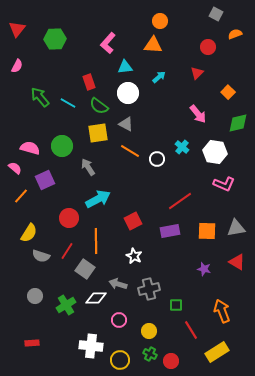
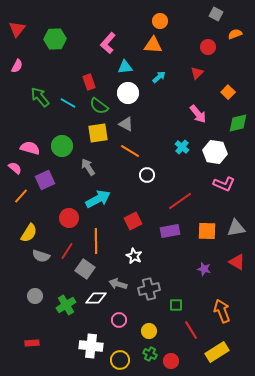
white circle at (157, 159): moved 10 px left, 16 px down
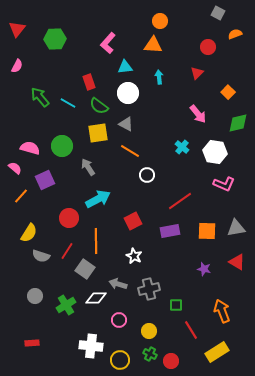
gray square at (216, 14): moved 2 px right, 1 px up
cyan arrow at (159, 77): rotated 56 degrees counterclockwise
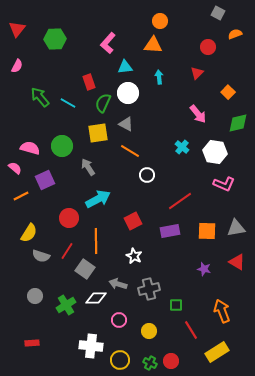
green semicircle at (99, 106): moved 4 px right, 3 px up; rotated 78 degrees clockwise
orange line at (21, 196): rotated 21 degrees clockwise
green cross at (150, 354): moved 9 px down
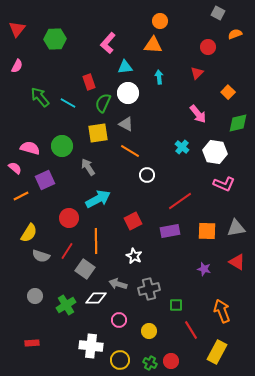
yellow rectangle at (217, 352): rotated 30 degrees counterclockwise
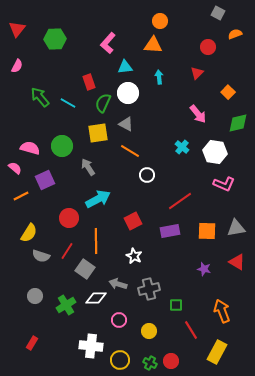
red rectangle at (32, 343): rotated 56 degrees counterclockwise
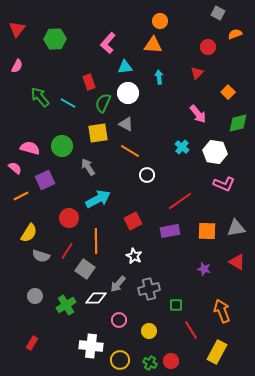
gray arrow at (118, 284): rotated 66 degrees counterclockwise
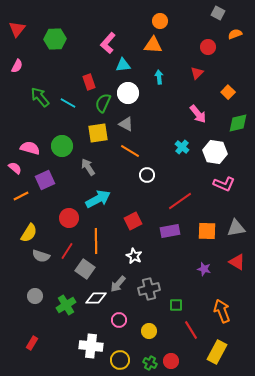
cyan triangle at (125, 67): moved 2 px left, 2 px up
